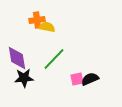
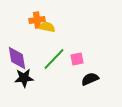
pink square: moved 20 px up
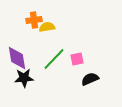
orange cross: moved 3 px left
yellow semicircle: rotated 21 degrees counterclockwise
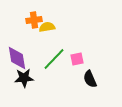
black semicircle: rotated 90 degrees counterclockwise
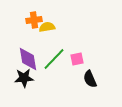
purple diamond: moved 11 px right, 1 px down
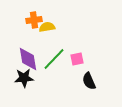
black semicircle: moved 1 px left, 2 px down
